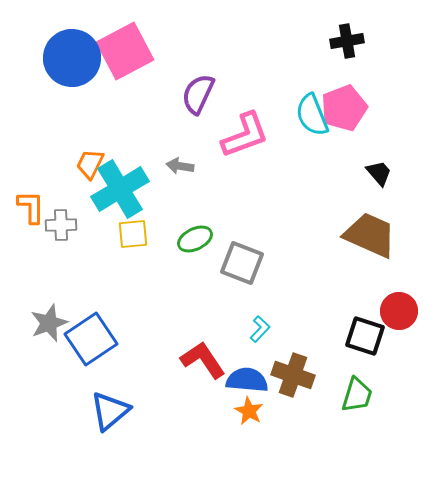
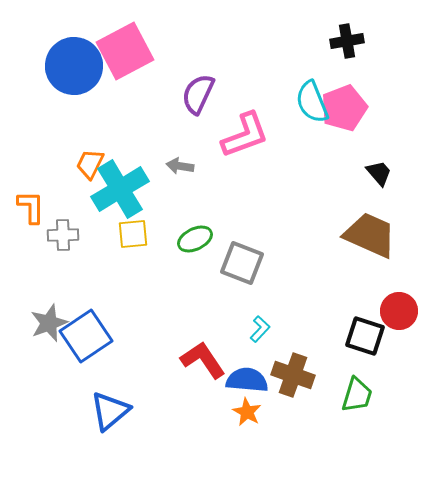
blue circle: moved 2 px right, 8 px down
cyan semicircle: moved 13 px up
gray cross: moved 2 px right, 10 px down
blue square: moved 5 px left, 3 px up
orange star: moved 2 px left, 1 px down
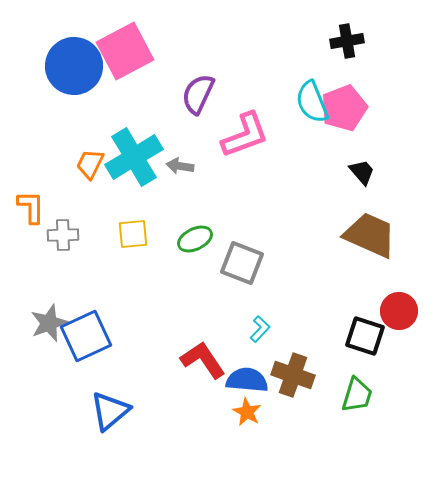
black trapezoid: moved 17 px left, 1 px up
cyan cross: moved 14 px right, 32 px up
blue square: rotated 9 degrees clockwise
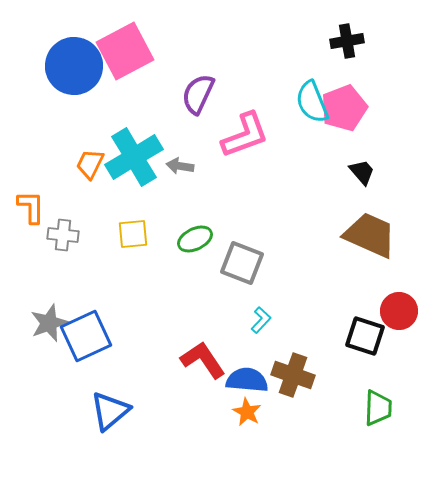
gray cross: rotated 8 degrees clockwise
cyan L-shape: moved 1 px right, 9 px up
green trapezoid: moved 21 px right, 13 px down; rotated 15 degrees counterclockwise
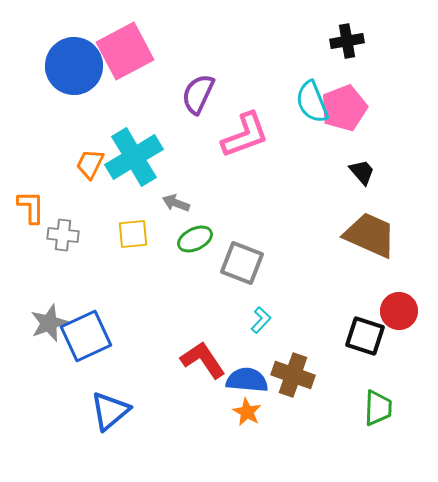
gray arrow: moved 4 px left, 37 px down; rotated 12 degrees clockwise
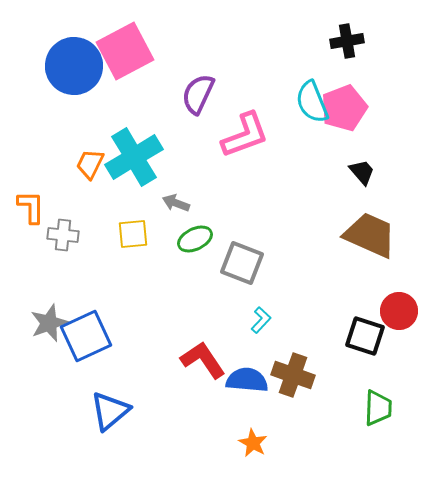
orange star: moved 6 px right, 31 px down
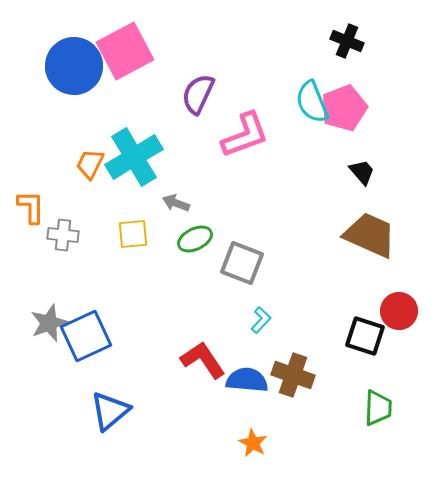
black cross: rotated 32 degrees clockwise
